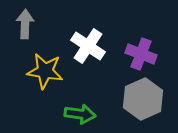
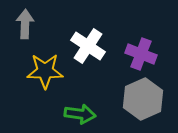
yellow star: rotated 9 degrees counterclockwise
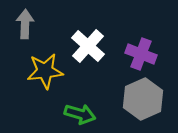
white cross: rotated 8 degrees clockwise
yellow star: rotated 6 degrees counterclockwise
green arrow: rotated 8 degrees clockwise
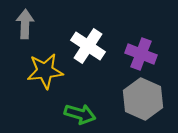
white cross: rotated 8 degrees counterclockwise
gray hexagon: rotated 12 degrees counterclockwise
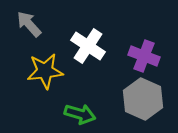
gray arrow: moved 4 px right; rotated 44 degrees counterclockwise
purple cross: moved 3 px right, 2 px down
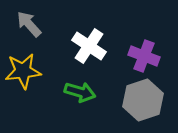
white cross: moved 1 px right
yellow star: moved 22 px left
gray hexagon: moved 1 px down; rotated 18 degrees clockwise
green arrow: moved 22 px up
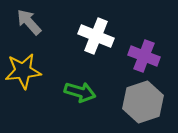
gray arrow: moved 2 px up
white cross: moved 7 px right, 10 px up; rotated 12 degrees counterclockwise
gray hexagon: moved 2 px down
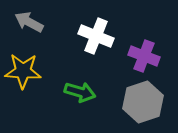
gray arrow: rotated 20 degrees counterclockwise
yellow star: rotated 9 degrees clockwise
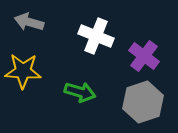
gray arrow: rotated 12 degrees counterclockwise
purple cross: rotated 16 degrees clockwise
